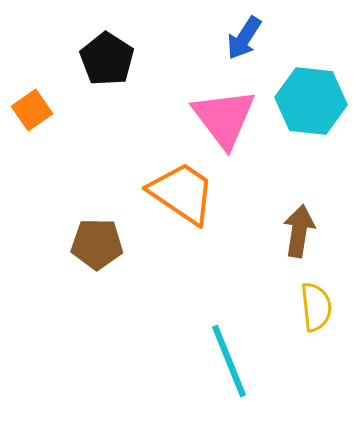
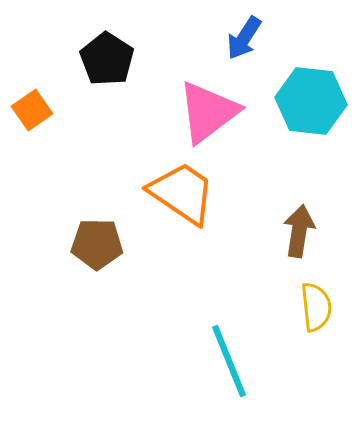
pink triangle: moved 16 px left, 6 px up; rotated 30 degrees clockwise
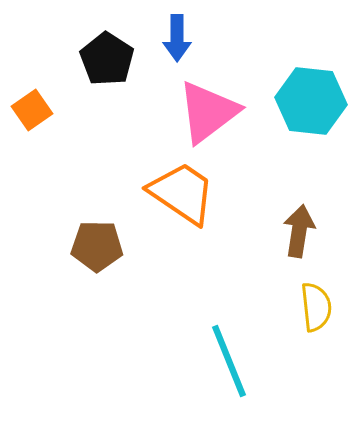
blue arrow: moved 67 px left; rotated 33 degrees counterclockwise
brown pentagon: moved 2 px down
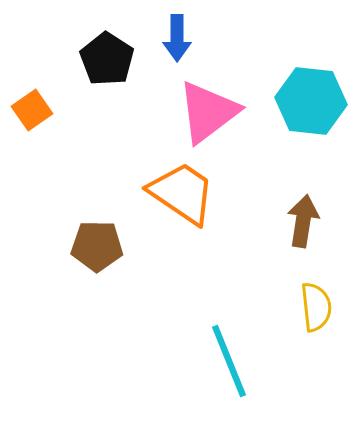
brown arrow: moved 4 px right, 10 px up
